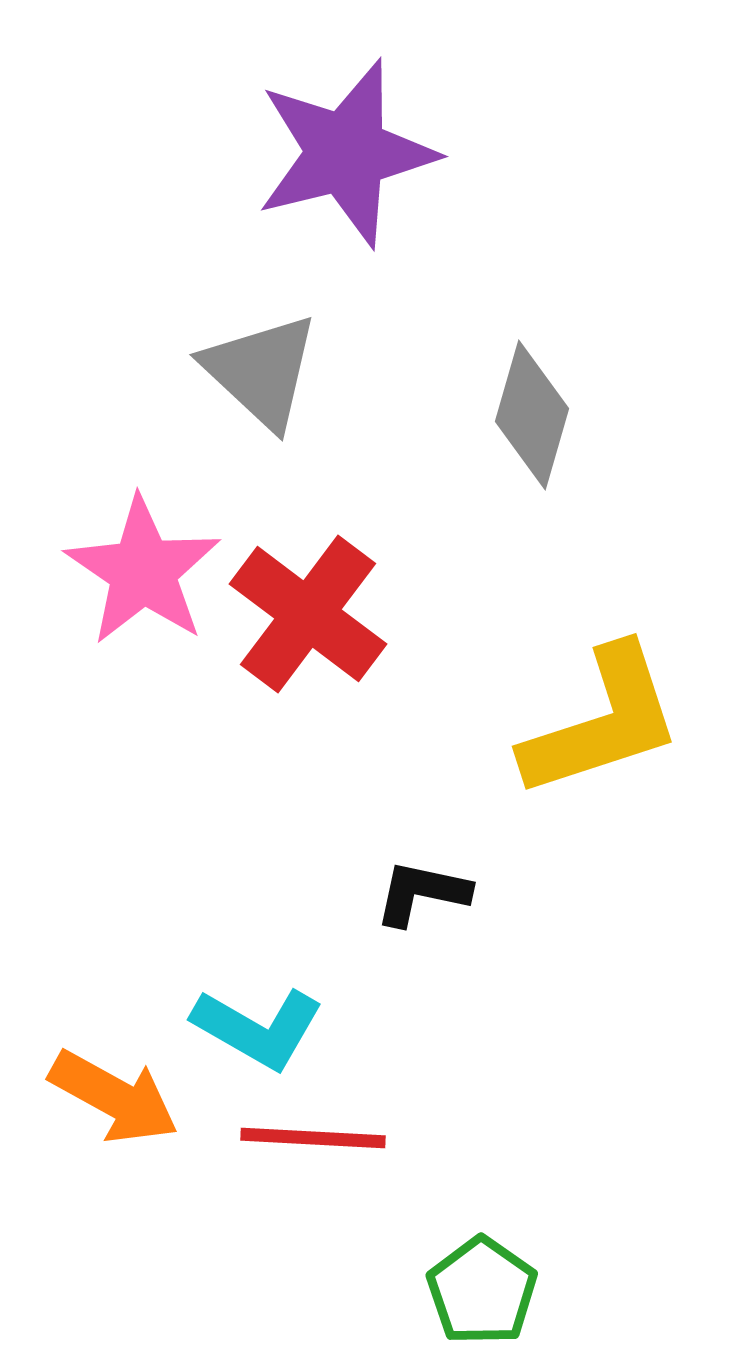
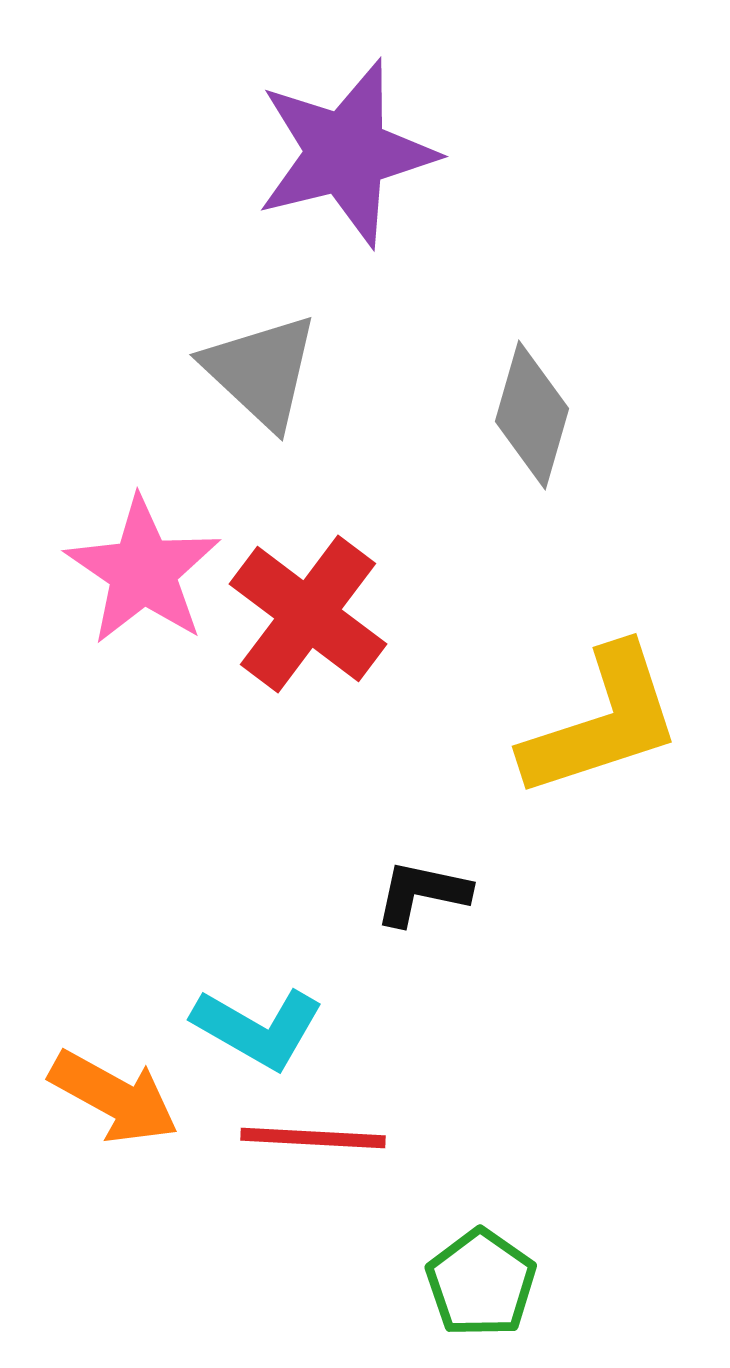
green pentagon: moved 1 px left, 8 px up
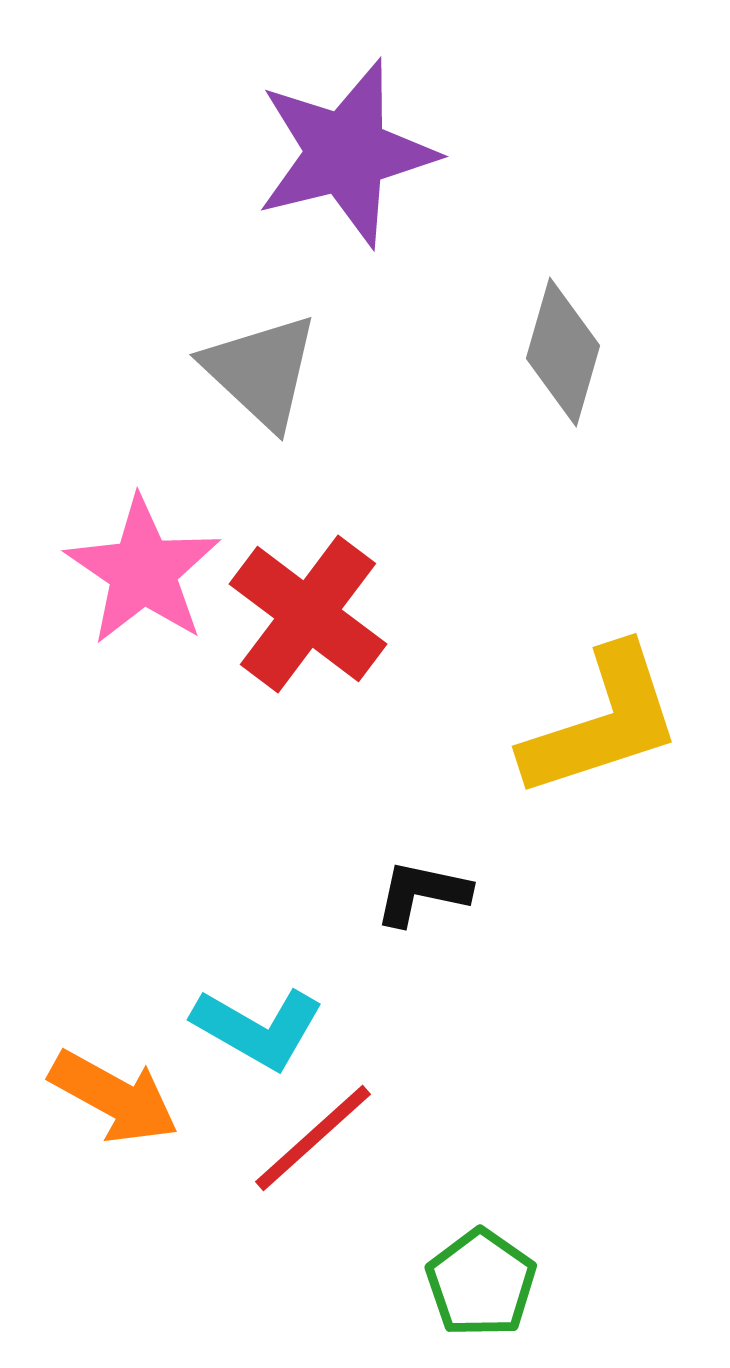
gray diamond: moved 31 px right, 63 px up
red line: rotated 45 degrees counterclockwise
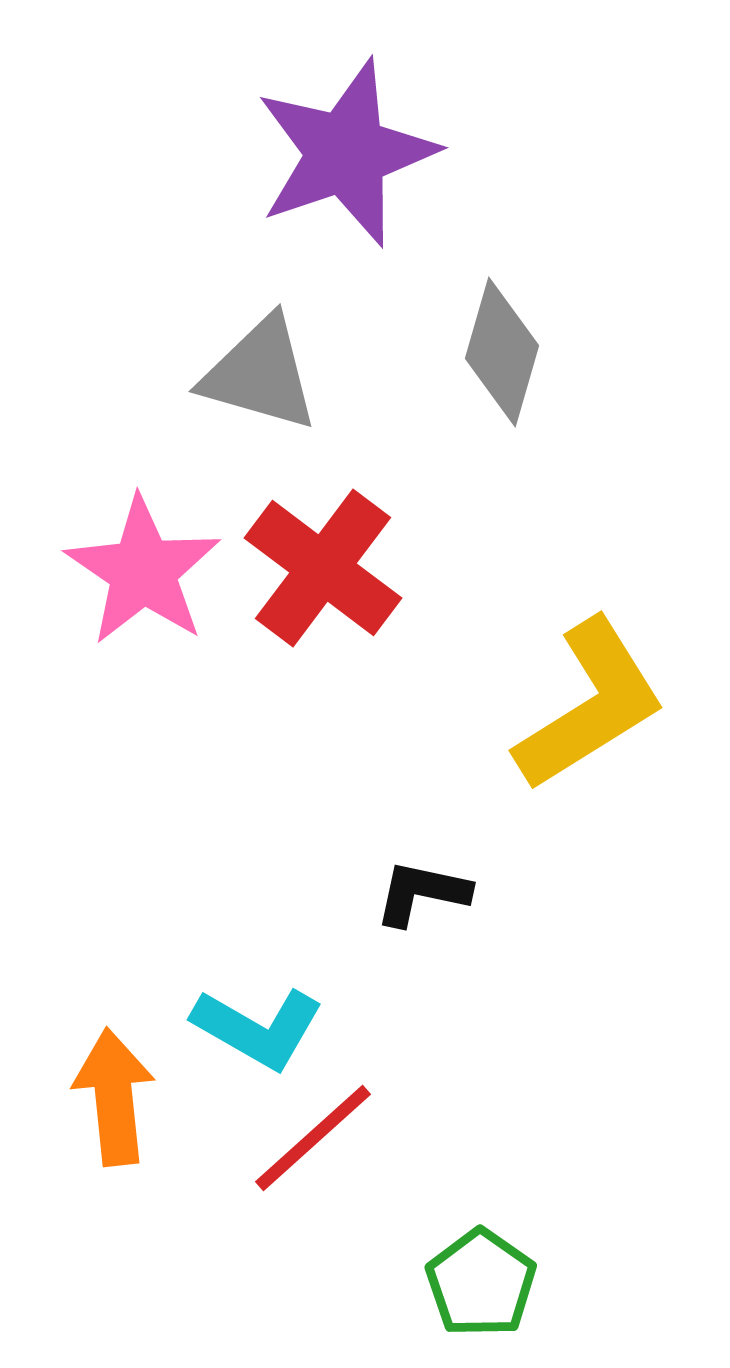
purple star: rotated 5 degrees counterclockwise
gray diamond: moved 61 px left
gray triangle: moved 1 px left, 3 px down; rotated 27 degrees counterclockwise
red cross: moved 15 px right, 46 px up
yellow L-shape: moved 12 px left, 17 px up; rotated 14 degrees counterclockwise
orange arrow: rotated 125 degrees counterclockwise
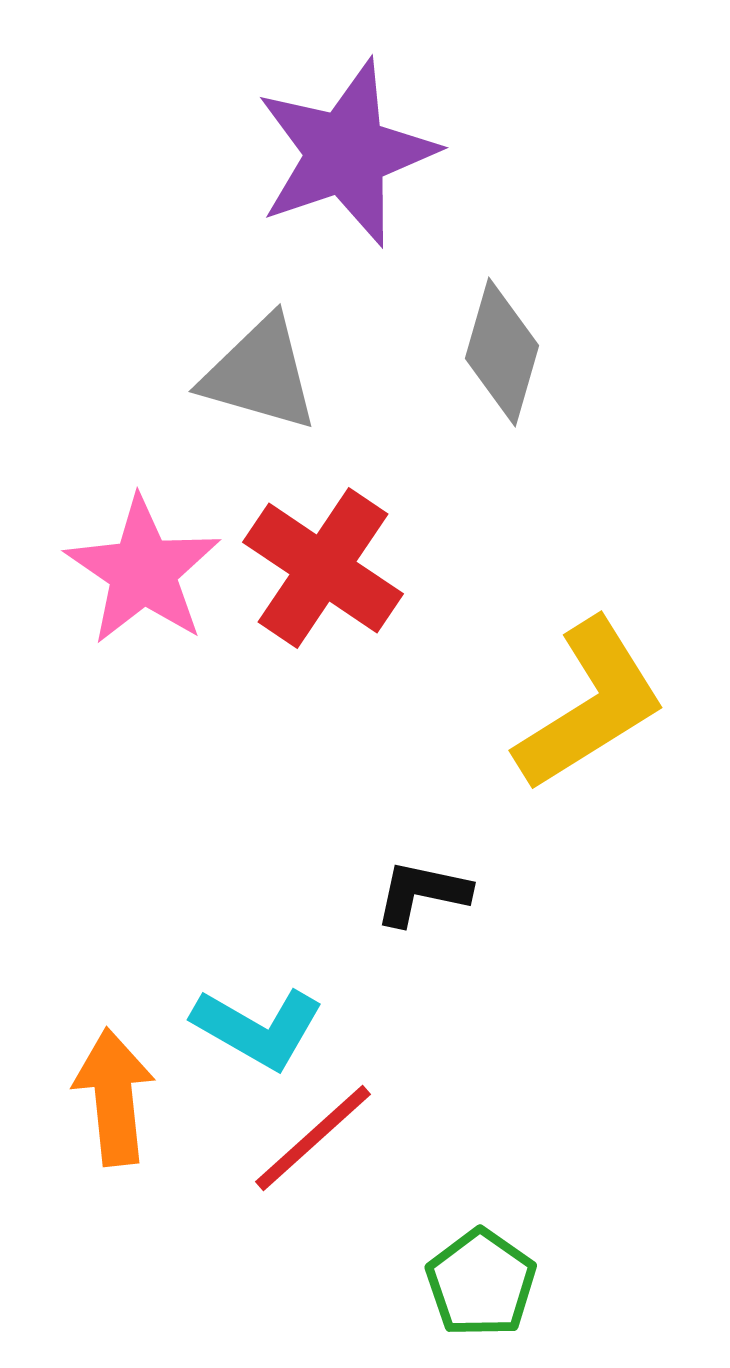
red cross: rotated 3 degrees counterclockwise
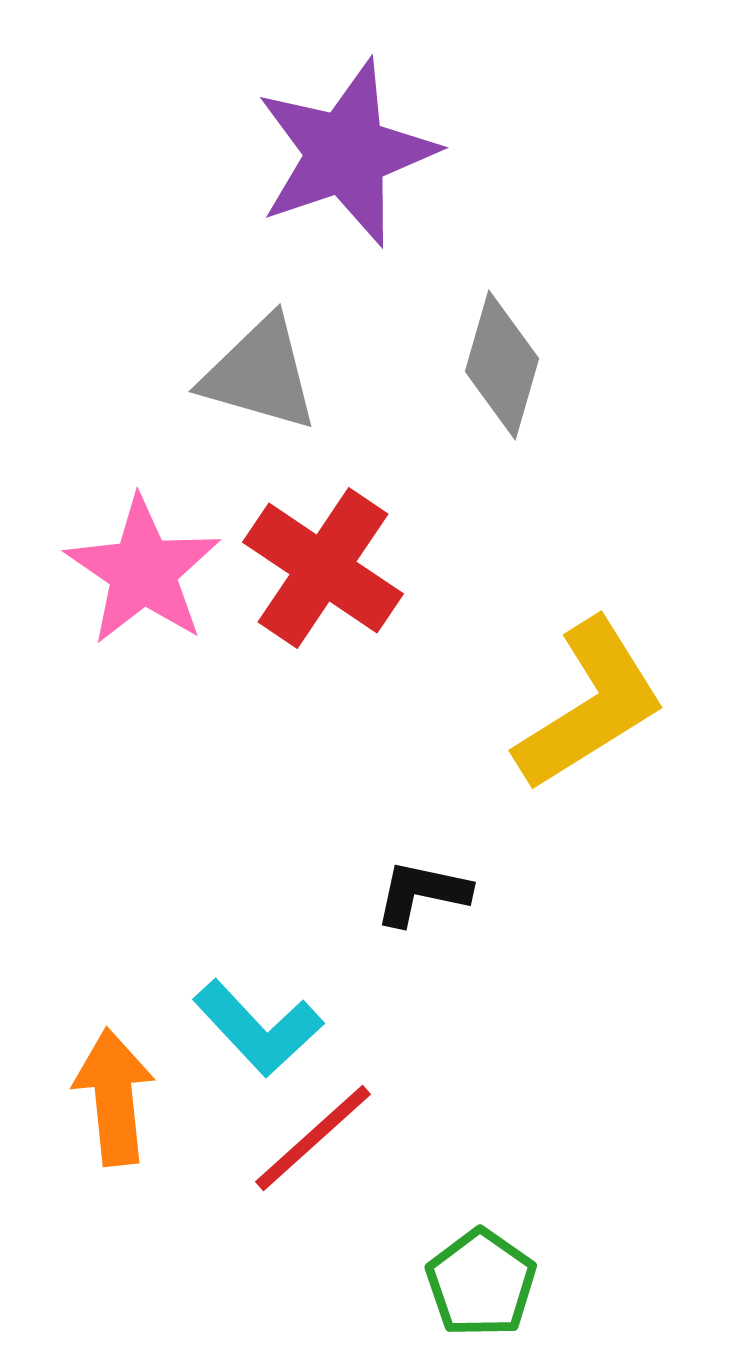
gray diamond: moved 13 px down
cyan L-shape: rotated 17 degrees clockwise
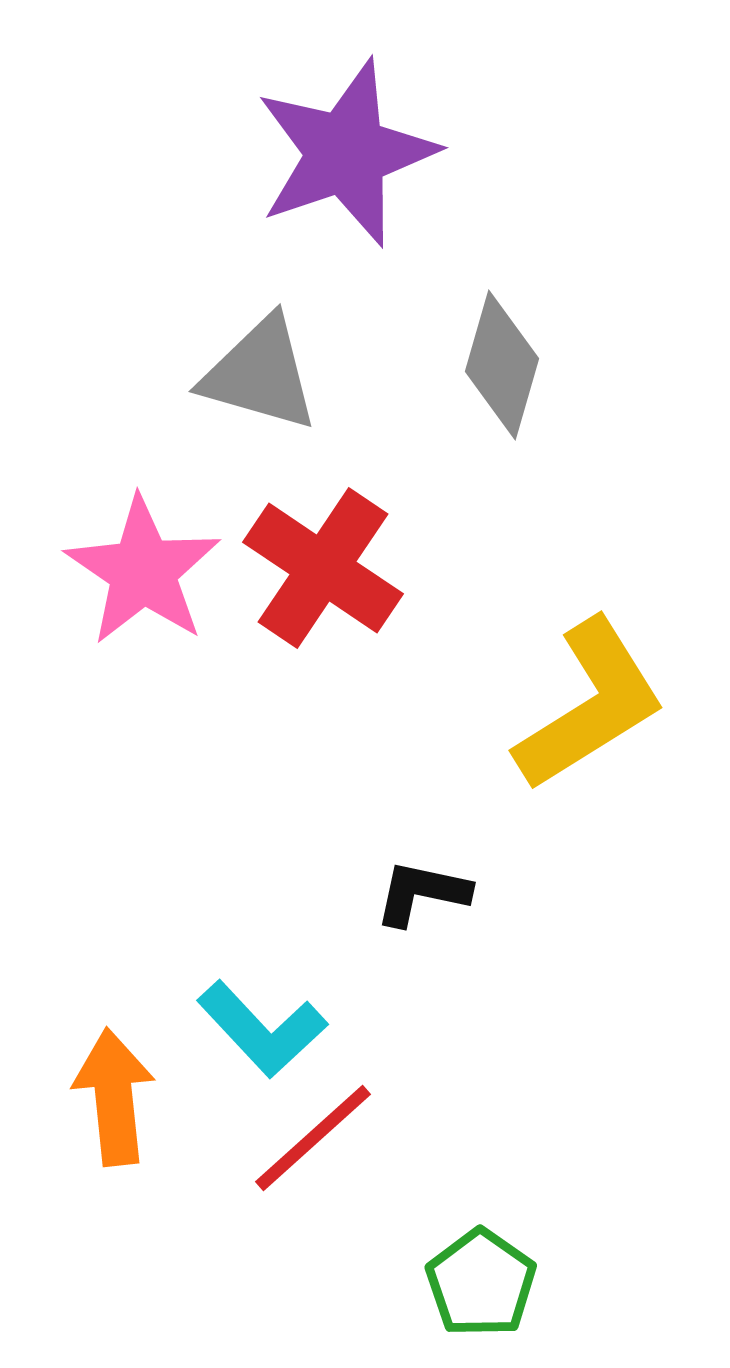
cyan L-shape: moved 4 px right, 1 px down
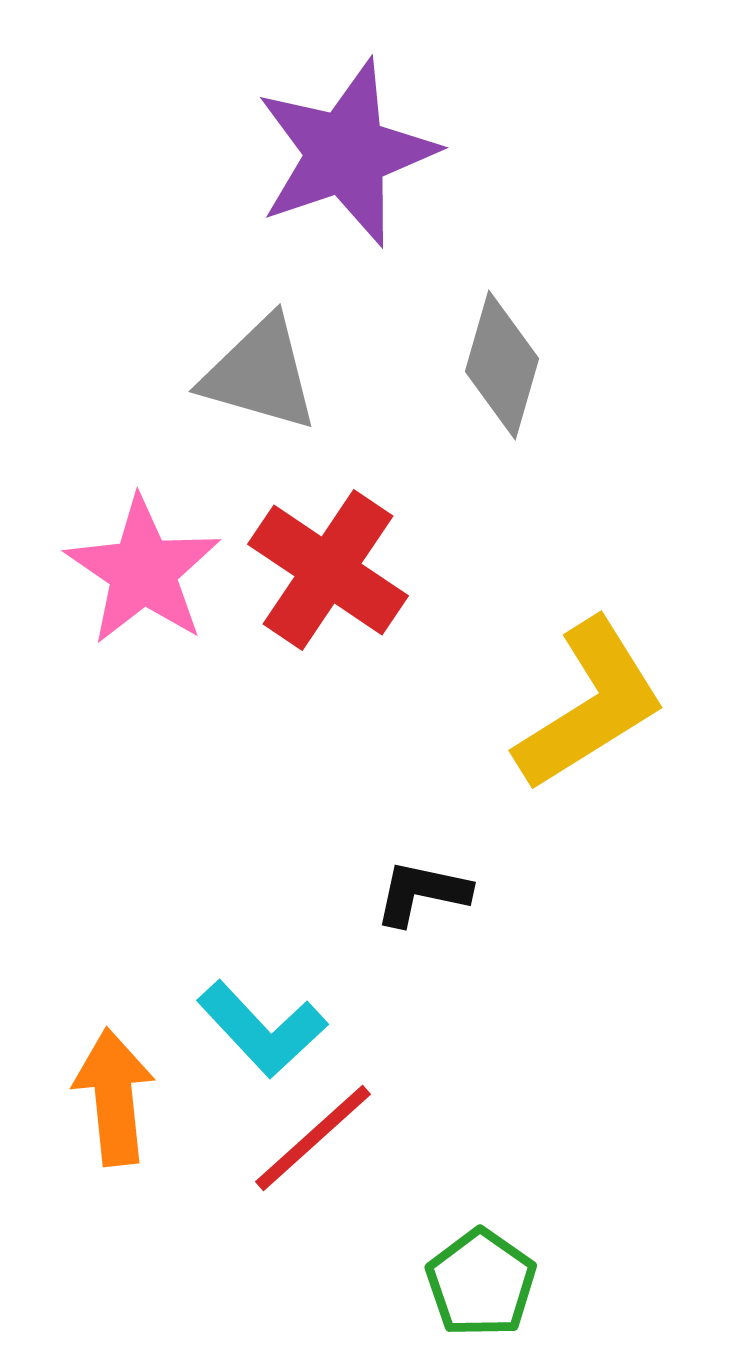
red cross: moved 5 px right, 2 px down
